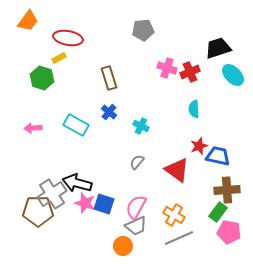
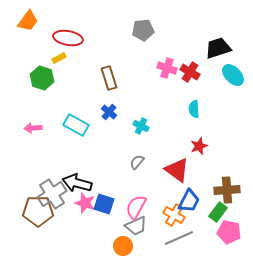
red cross: rotated 36 degrees counterclockwise
blue trapezoid: moved 29 px left, 45 px down; rotated 105 degrees clockwise
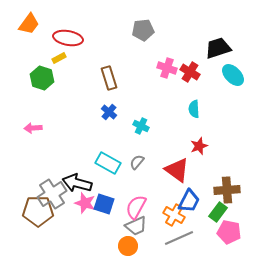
orange trapezoid: moved 1 px right, 3 px down
cyan rectangle: moved 32 px right, 38 px down
orange circle: moved 5 px right
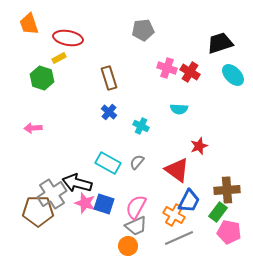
orange trapezoid: rotated 125 degrees clockwise
black trapezoid: moved 2 px right, 5 px up
cyan semicircle: moved 15 px left; rotated 84 degrees counterclockwise
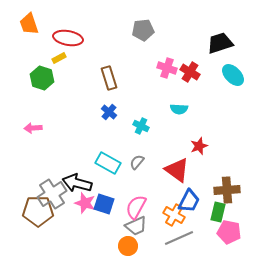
green rectangle: rotated 24 degrees counterclockwise
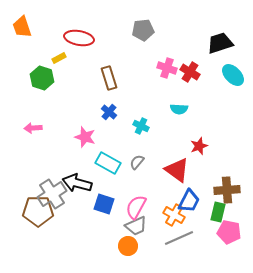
orange trapezoid: moved 7 px left, 3 px down
red ellipse: moved 11 px right
pink star: moved 66 px up
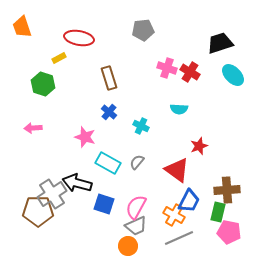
green hexagon: moved 1 px right, 6 px down
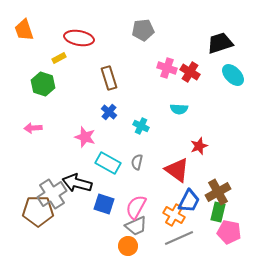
orange trapezoid: moved 2 px right, 3 px down
gray semicircle: rotated 28 degrees counterclockwise
brown cross: moved 9 px left, 2 px down; rotated 25 degrees counterclockwise
